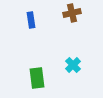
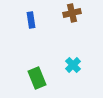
green rectangle: rotated 15 degrees counterclockwise
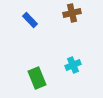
blue rectangle: moved 1 px left; rotated 35 degrees counterclockwise
cyan cross: rotated 21 degrees clockwise
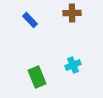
brown cross: rotated 12 degrees clockwise
green rectangle: moved 1 px up
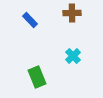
cyan cross: moved 9 px up; rotated 21 degrees counterclockwise
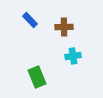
brown cross: moved 8 px left, 14 px down
cyan cross: rotated 35 degrees clockwise
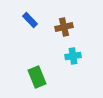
brown cross: rotated 12 degrees counterclockwise
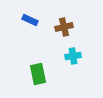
blue rectangle: rotated 21 degrees counterclockwise
green rectangle: moved 1 px right, 3 px up; rotated 10 degrees clockwise
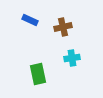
brown cross: moved 1 px left
cyan cross: moved 1 px left, 2 px down
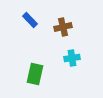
blue rectangle: rotated 21 degrees clockwise
green rectangle: moved 3 px left; rotated 25 degrees clockwise
